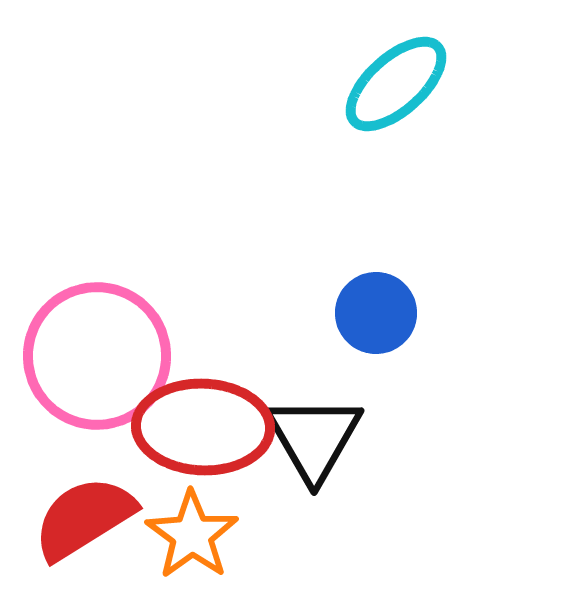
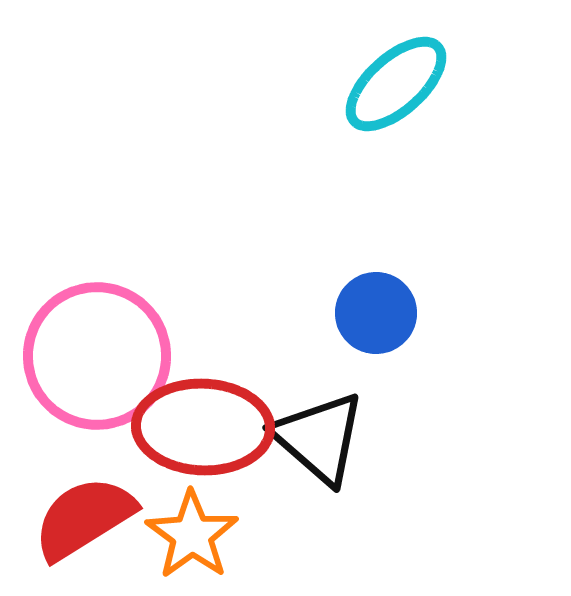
black triangle: moved 5 px right; rotated 19 degrees counterclockwise
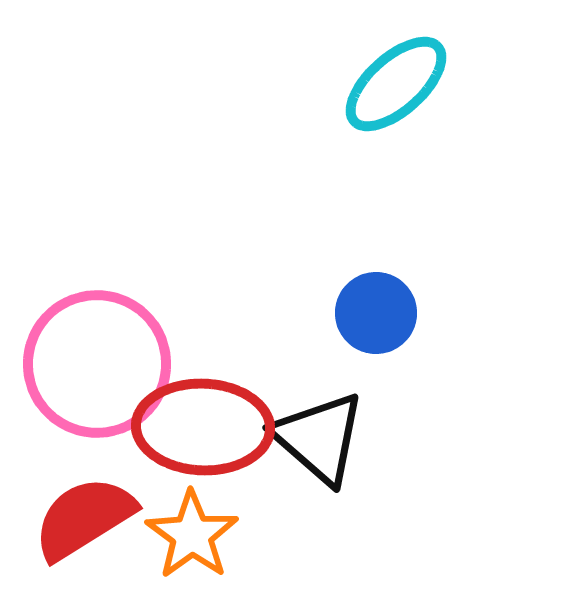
pink circle: moved 8 px down
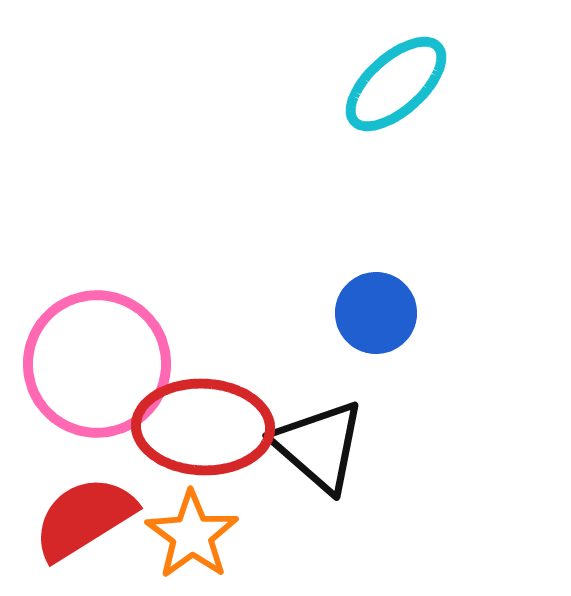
black triangle: moved 8 px down
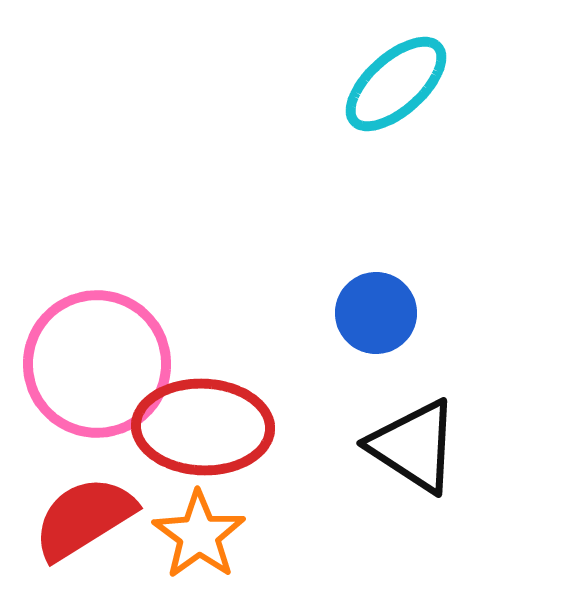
black triangle: moved 95 px right; rotated 8 degrees counterclockwise
orange star: moved 7 px right
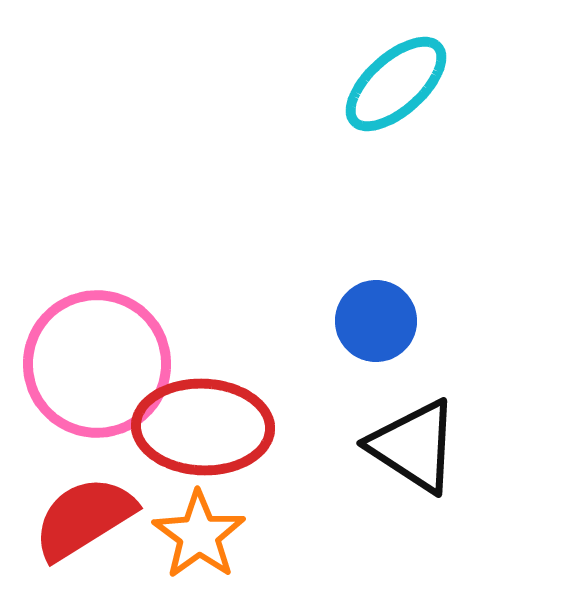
blue circle: moved 8 px down
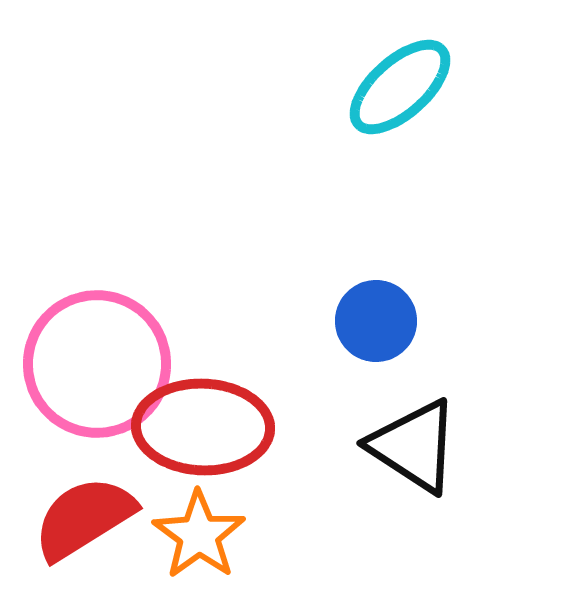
cyan ellipse: moved 4 px right, 3 px down
